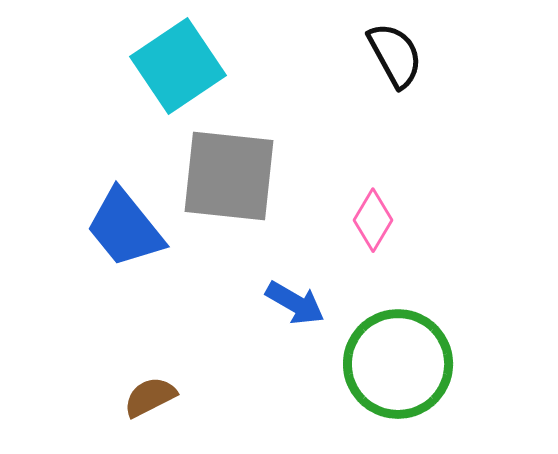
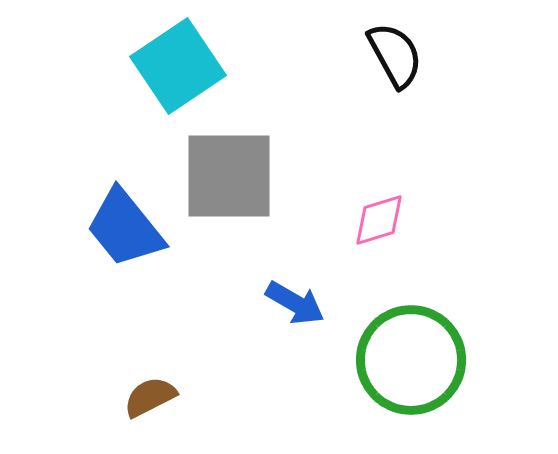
gray square: rotated 6 degrees counterclockwise
pink diamond: moved 6 px right; rotated 42 degrees clockwise
green circle: moved 13 px right, 4 px up
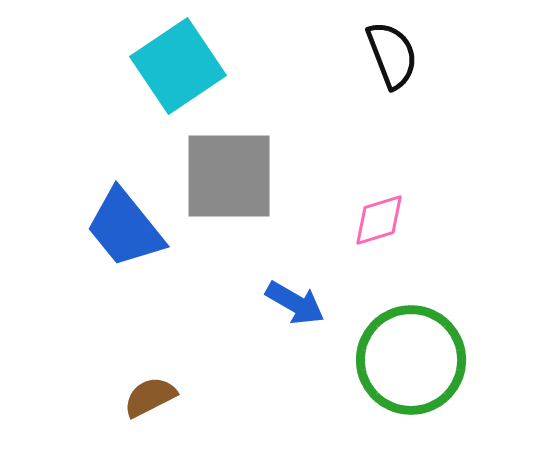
black semicircle: moved 3 px left; rotated 8 degrees clockwise
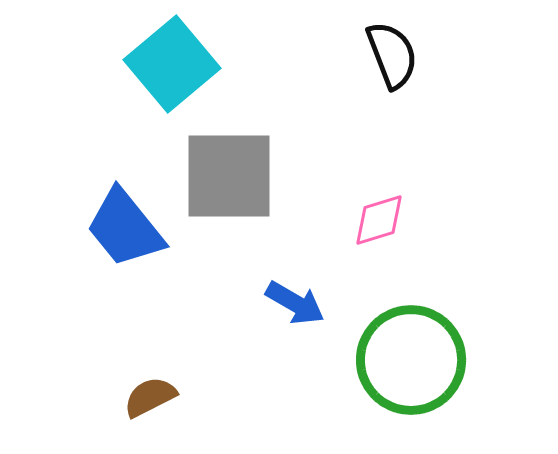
cyan square: moved 6 px left, 2 px up; rotated 6 degrees counterclockwise
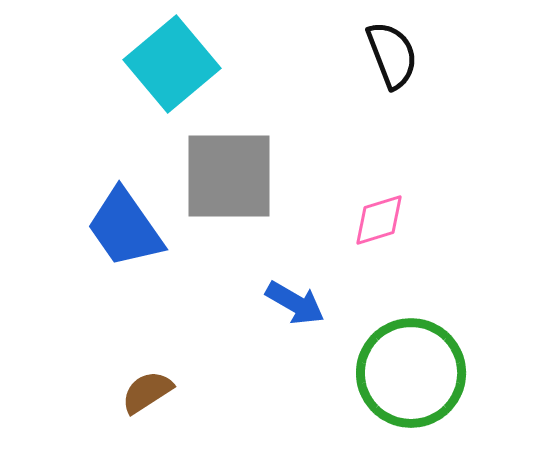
blue trapezoid: rotated 4 degrees clockwise
green circle: moved 13 px down
brown semicircle: moved 3 px left, 5 px up; rotated 6 degrees counterclockwise
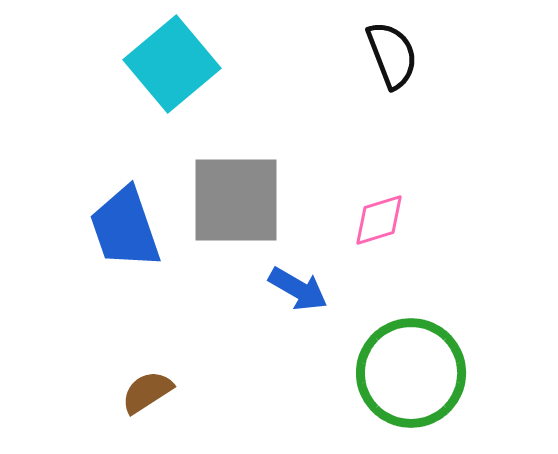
gray square: moved 7 px right, 24 px down
blue trapezoid: rotated 16 degrees clockwise
blue arrow: moved 3 px right, 14 px up
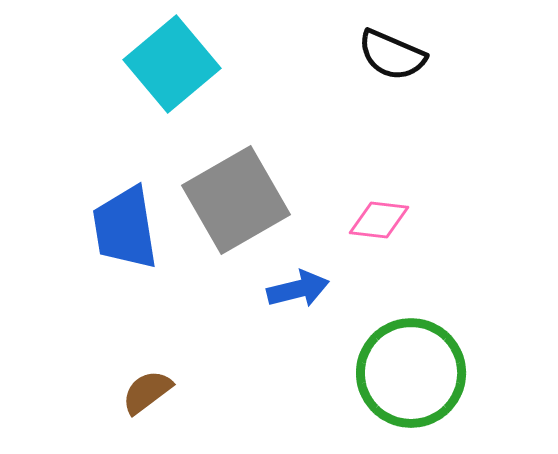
black semicircle: rotated 134 degrees clockwise
gray square: rotated 30 degrees counterclockwise
pink diamond: rotated 24 degrees clockwise
blue trapezoid: rotated 10 degrees clockwise
blue arrow: rotated 44 degrees counterclockwise
brown semicircle: rotated 4 degrees counterclockwise
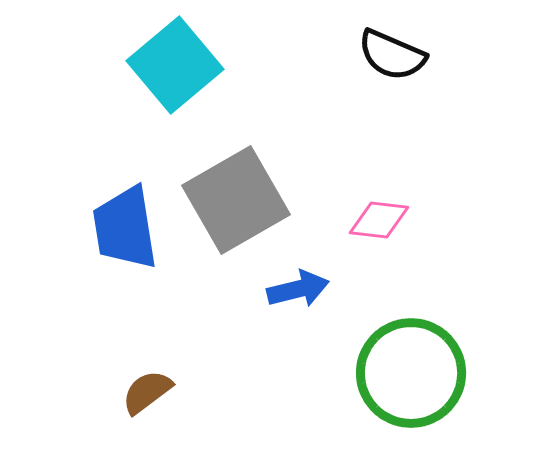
cyan square: moved 3 px right, 1 px down
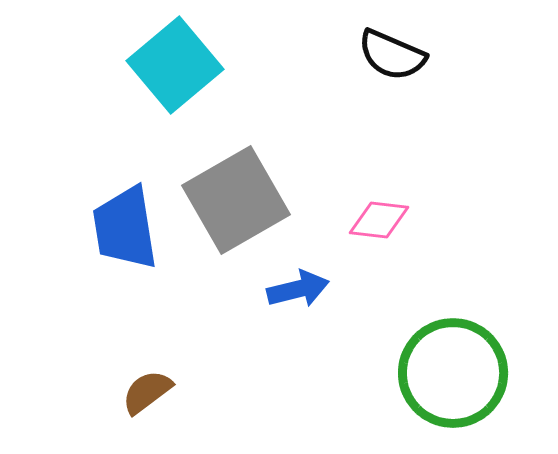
green circle: moved 42 px right
